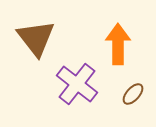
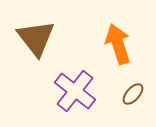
orange arrow: rotated 18 degrees counterclockwise
purple cross: moved 2 px left, 7 px down
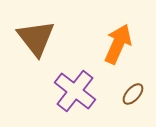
orange arrow: rotated 42 degrees clockwise
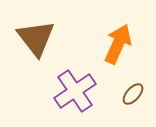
purple cross: rotated 18 degrees clockwise
